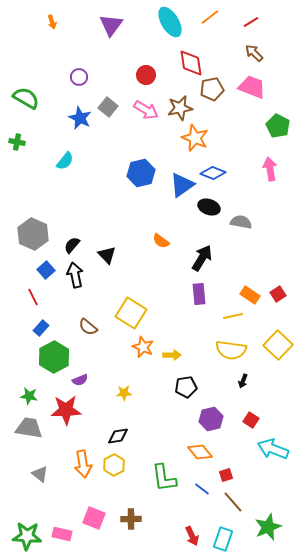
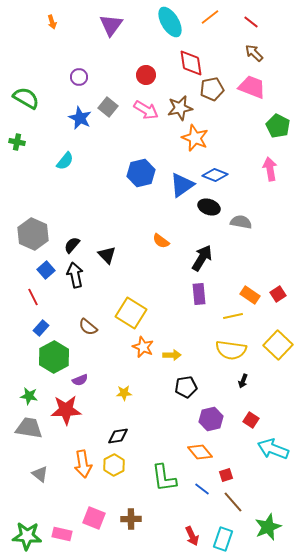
red line at (251, 22): rotated 70 degrees clockwise
blue diamond at (213, 173): moved 2 px right, 2 px down
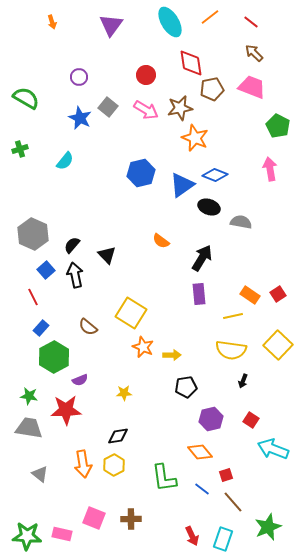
green cross at (17, 142): moved 3 px right, 7 px down; rotated 28 degrees counterclockwise
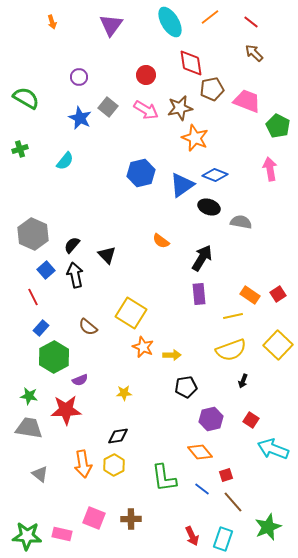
pink trapezoid at (252, 87): moved 5 px left, 14 px down
yellow semicircle at (231, 350): rotated 28 degrees counterclockwise
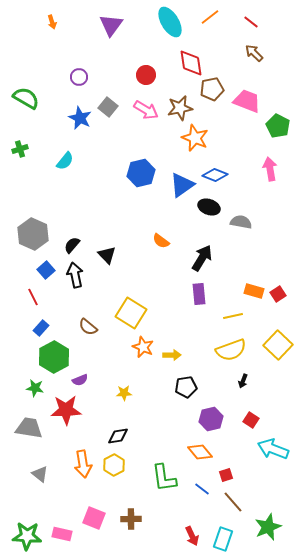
orange rectangle at (250, 295): moved 4 px right, 4 px up; rotated 18 degrees counterclockwise
green star at (29, 396): moved 6 px right, 8 px up
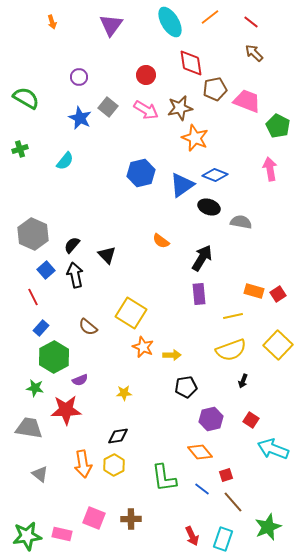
brown pentagon at (212, 89): moved 3 px right
green star at (27, 536): rotated 12 degrees counterclockwise
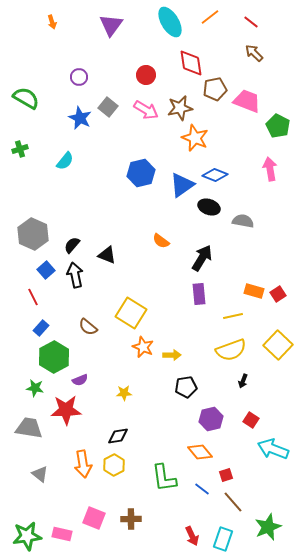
gray semicircle at (241, 222): moved 2 px right, 1 px up
black triangle at (107, 255): rotated 24 degrees counterclockwise
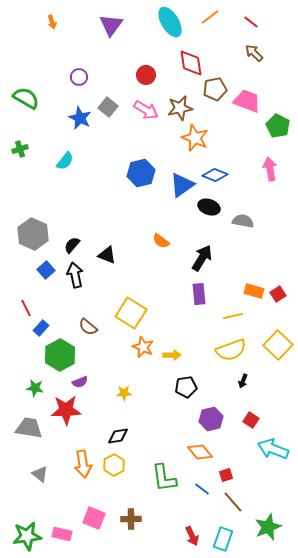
red line at (33, 297): moved 7 px left, 11 px down
green hexagon at (54, 357): moved 6 px right, 2 px up
purple semicircle at (80, 380): moved 2 px down
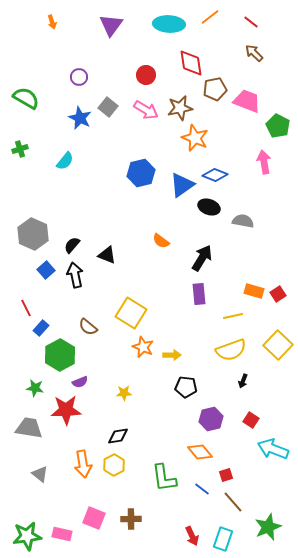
cyan ellipse at (170, 22): moved 1 px left, 2 px down; rotated 56 degrees counterclockwise
pink arrow at (270, 169): moved 6 px left, 7 px up
black pentagon at (186, 387): rotated 15 degrees clockwise
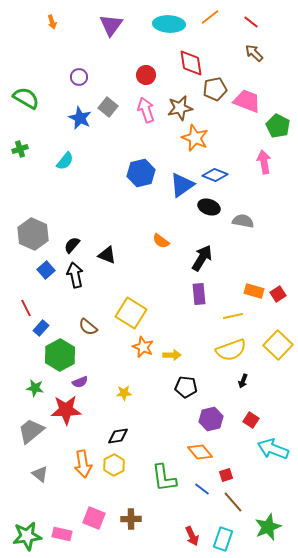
pink arrow at (146, 110): rotated 140 degrees counterclockwise
gray trapezoid at (29, 428): moved 2 px right, 3 px down; rotated 48 degrees counterclockwise
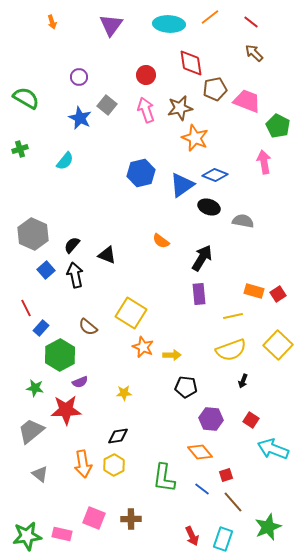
gray square at (108, 107): moved 1 px left, 2 px up
purple hexagon at (211, 419): rotated 20 degrees clockwise
green L-shape at (164, 478): rotated 16 degrees clockwise
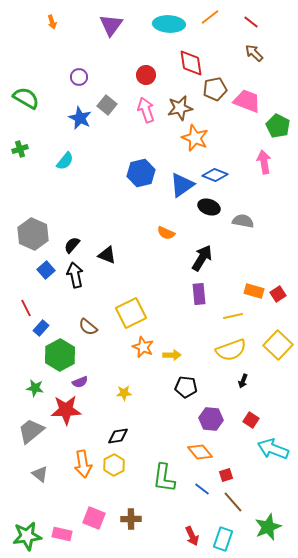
orange semicircle at (161, 241): moved 5 px right, 8 px up; rotated 12 degrees counterclockwise
yellow square at (131, 313): rotated 32 degrees clockwise
